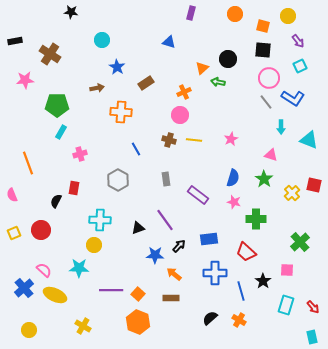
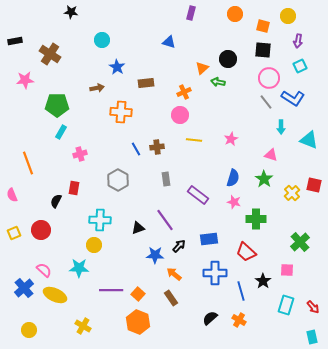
purple arrow at (298, 41): rotated 48 degrees clockwise
brown rectangle at (146, 83): rotated 28 degrees clockwise
brown cross at (169, 140): moved 12 px left, 7 px down; rotated 24 degrees counterclockwise
brown rectangle at (171, 298): rotated 56 degrees clockwise
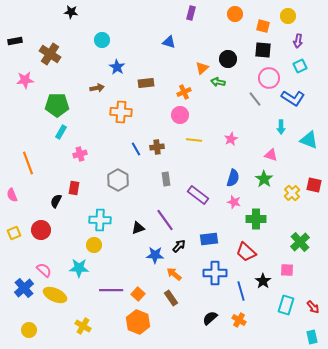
gray line at (266, 102): moved 11 px left, 3 px up
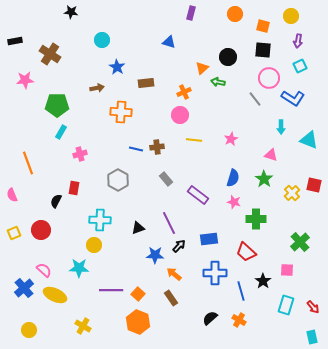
yellow circle at (288, 16): moved 3 px right
black circle at (228, 59): moved 2 px up
blue line at (136, 149): rotated 48 degrees counterclockwise
gray rectangle at (166, 179): rotated 32 degrees counterclockwise
purple line at (165, 220): moved 4 px right, 3 px down; rotated 10 degrees clockwise
